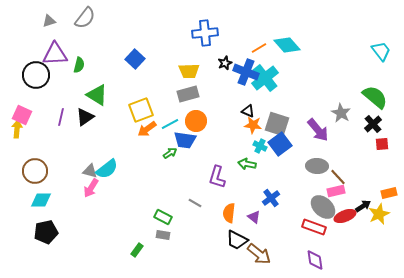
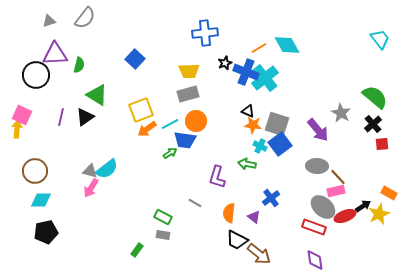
cyan diamond at (287, 45): rotated 12 degrees clockwise
cyan trapezoid at (381, 51): moved 1 px left, 12 px up
orange rectangle at (389, 193): rotated 42 degrees clockwise
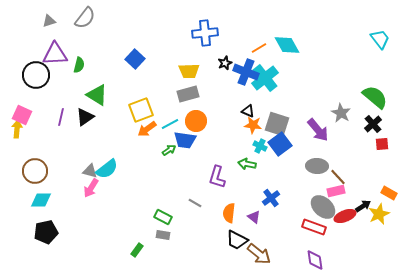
green arrow at (170, 153): moved 1 px left, 3 px up
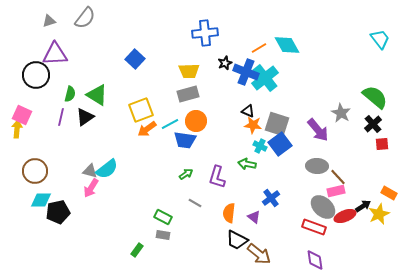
green semicircle at (79, 65): moved 9 px left, 29 px down
green arrow at (169, 150): moved 17 px right, 24 px down
black pentagon at (46, 232): moved 12 px right, 20 px up
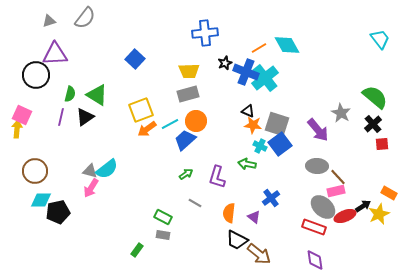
blue trapezoid at (185, 140): rotated 130 degrees clockwise
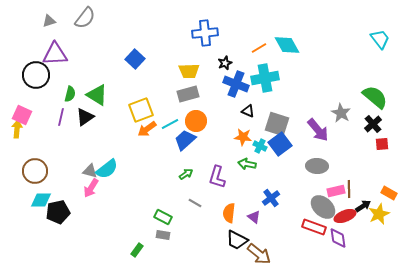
blue cross at (246, 72): moved 10 px left, 12 px down
cyan cross at (265, 78): rotated 28 degrees clockwise
orange star at (253, 125): moved 10 px left, 12 px down
brown line at (338, 177): moved 11 px right, 12 px down; rotated 42 degrees clockwise
purple diamond at (315, 260): moved 23 px right, 22 px up
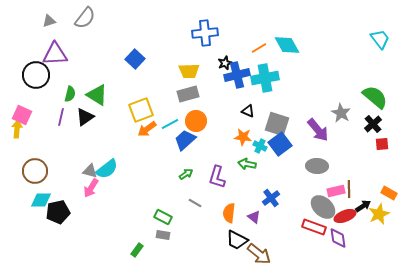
blue cross at (236, 84): moved 1 px right, 9 px up; rotated 35 degrees counterclockwise
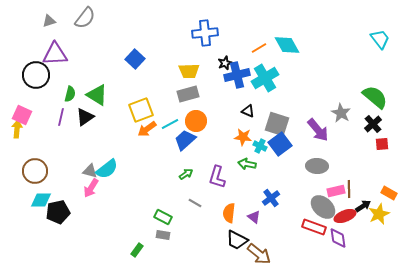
cyan cross at (265, 78): rotated 20 degrees counterclockwise
